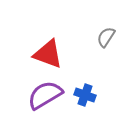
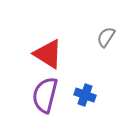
red triangle: rotated 12 degrees clockwise
purple semicircle: rotated 45 degrees counterclockwise
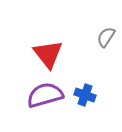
red triangle: rotated 20 degrees clockwise
purple semicircle: rotated 60 degrees clockwise
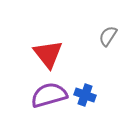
gray semicircle: moved 2 px right, 1 px up
purple semicircle: moved 4 px right
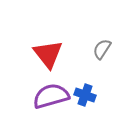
gray semicircle: moved 6 px left, 13 px down
purple semicircle: moved 2 px right, 1 px down
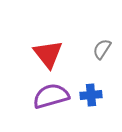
blue cross: moved 6 px right; rotated 25 degrees counterclockwise
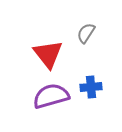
gray semicircle: moved 16 px left, 16 px up
blue cross: moved 8 px up
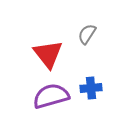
gray semicircle: moved 1 px right, 1 px down
blue cross: moved 1 px down
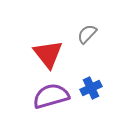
gray semicircle: rotated 10 degrees clockwise
blue cross: rotated 20 degrees counterclockwise
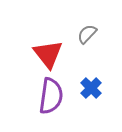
blue cross: rotated 20 degrees counterclockwise
purple semicircle: rotated 114 degrees clockwise
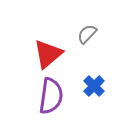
red triangle: rotated 28 degrees clockwise
blue cross: moved 3 px right, 2 px up
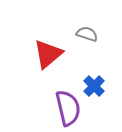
gray semicircle: rotated 65 degrees clockwise
purple semicircle: moved 17 px right, 12 px down; rotated 21 degrees counterclockwise
